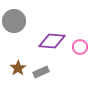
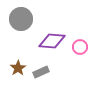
gray circle: moved 7 px right, 2 px up
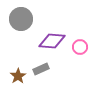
brown star: moved 8 px down
gray rectangle: moved 3 px up
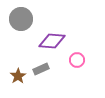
pink circle: moved 3 px left, 13 px down
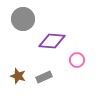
gray circle: moved 2 px right
gray rectangle: moved 3 px right, 8 px down
brown star: rotated 21 degrees counterclockwise
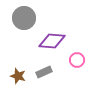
gray circle: moved 1 px right, 1 px up
gray rectangle: moved 5 px up
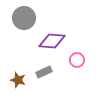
brown star: moved 4 px down
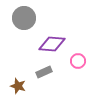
purple diamond: moved 3 px down
pink circle: moved 1 px right, 1 px down
brown star: moved 6 px down
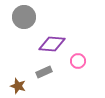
gray circle: moved 1 px up
